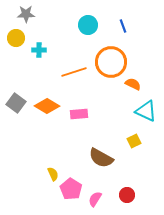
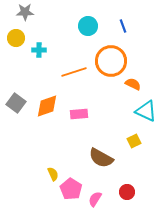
gray star: moved 1 px left, 2 px up
cyan circle: moved 1 px down
orange circle: moved 1 px up
orange diamond: rotated 50 degrees counterclockwise
red circle: moved 3 px up
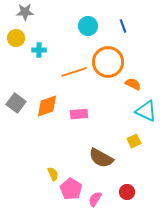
orange circle: moved 3 px left, 1 px down
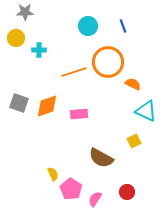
gray square: moved 3 px right; rotated 18 degrees counterclockwise
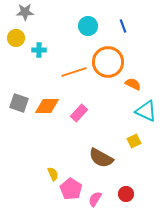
orange diamond: rotated 20 degrees clockwise
pink rectangle: moved 1 px up; rotated 42 degrees counterclockwise
red circle: moved 1 px left, 2 px down
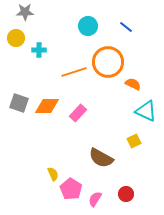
blue line: moved 3 px right, 1 px down; rotated 32 degrees counterclockwise
pink rectangle: moved 1 px left
